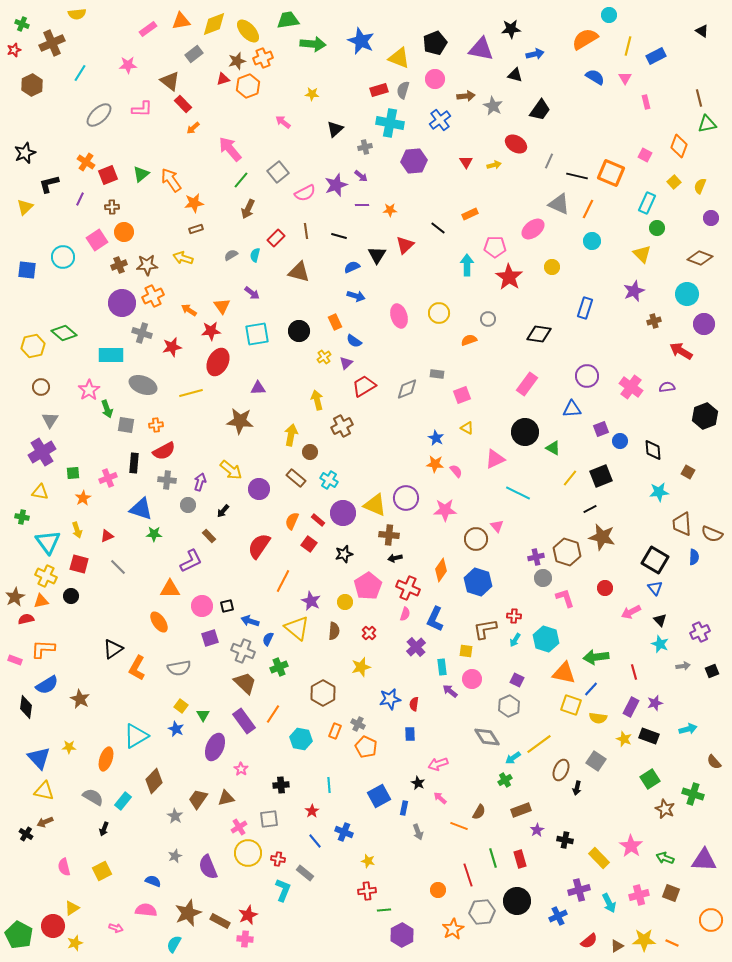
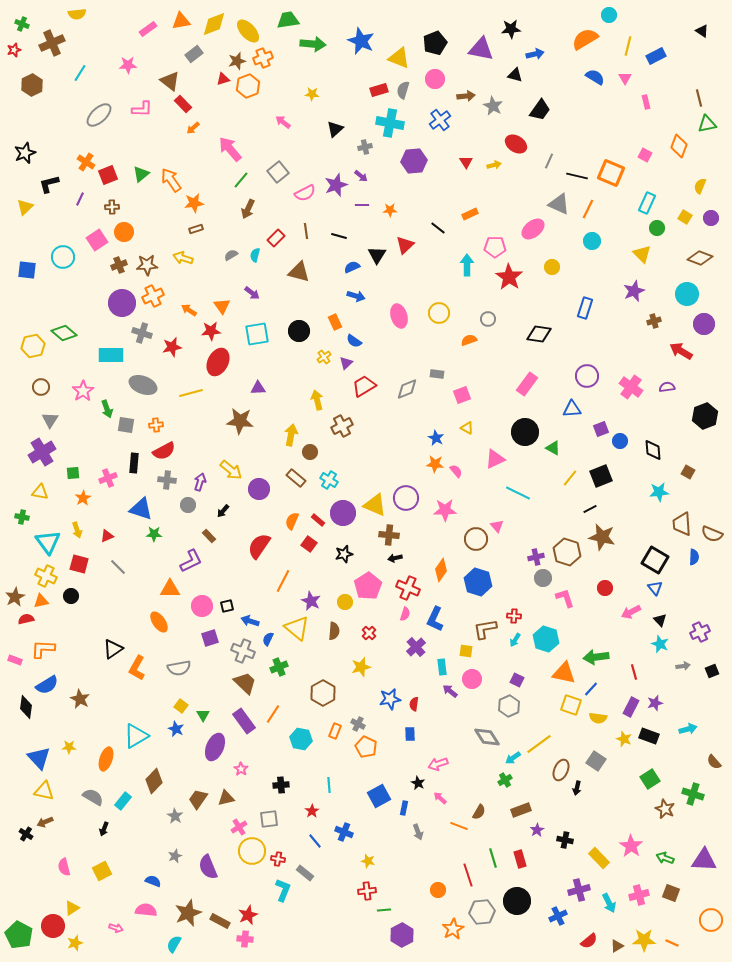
yellow square at (674, 182): moved 11 px right, 35 px down; rotated 16 degrees counterclockwise
pink star at (89, 390): moved 6 px left, 1 px down
yellow circle at (248, 853): moved 4 px right, 2 px up
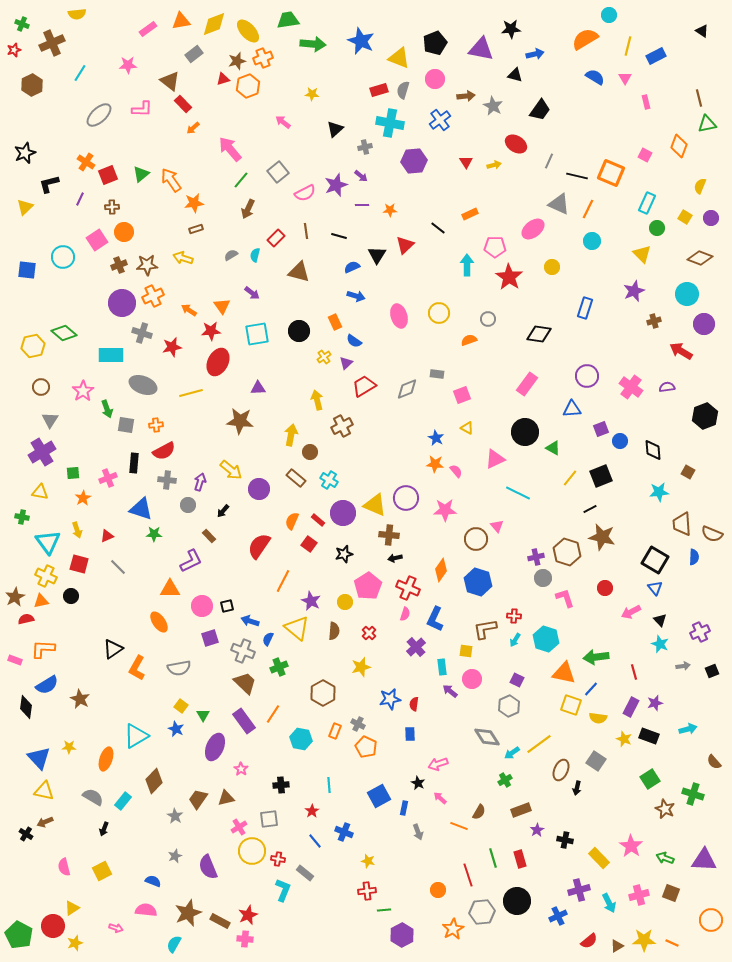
cyan arrow at (513, 758): moved 1 px left, 5 px up
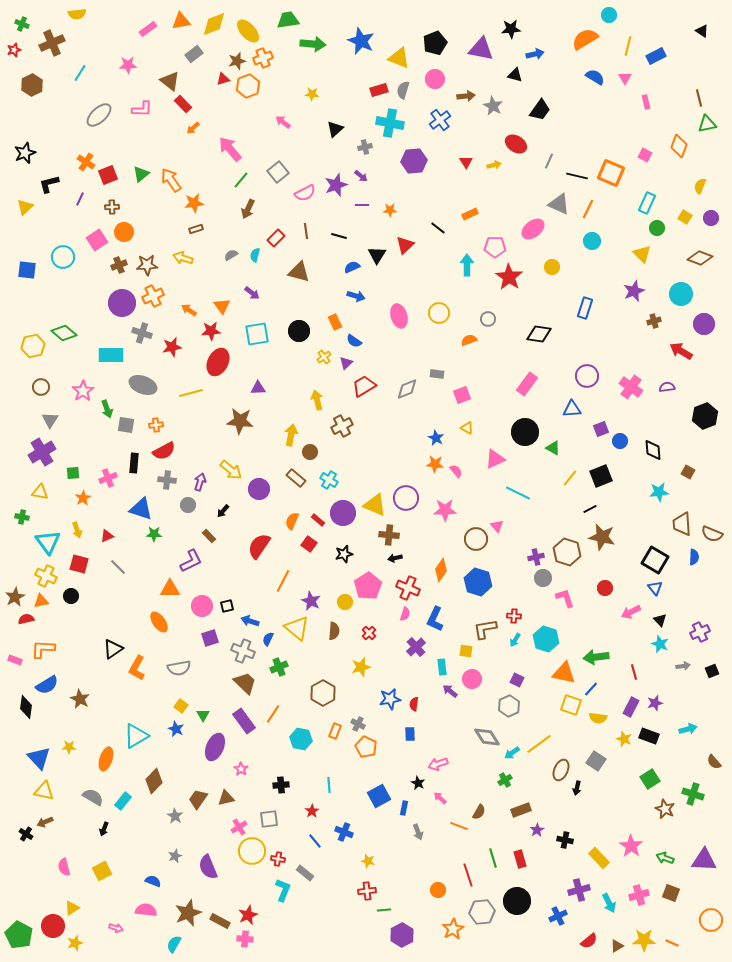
cyan circle at (687, 294): moved 6 px left
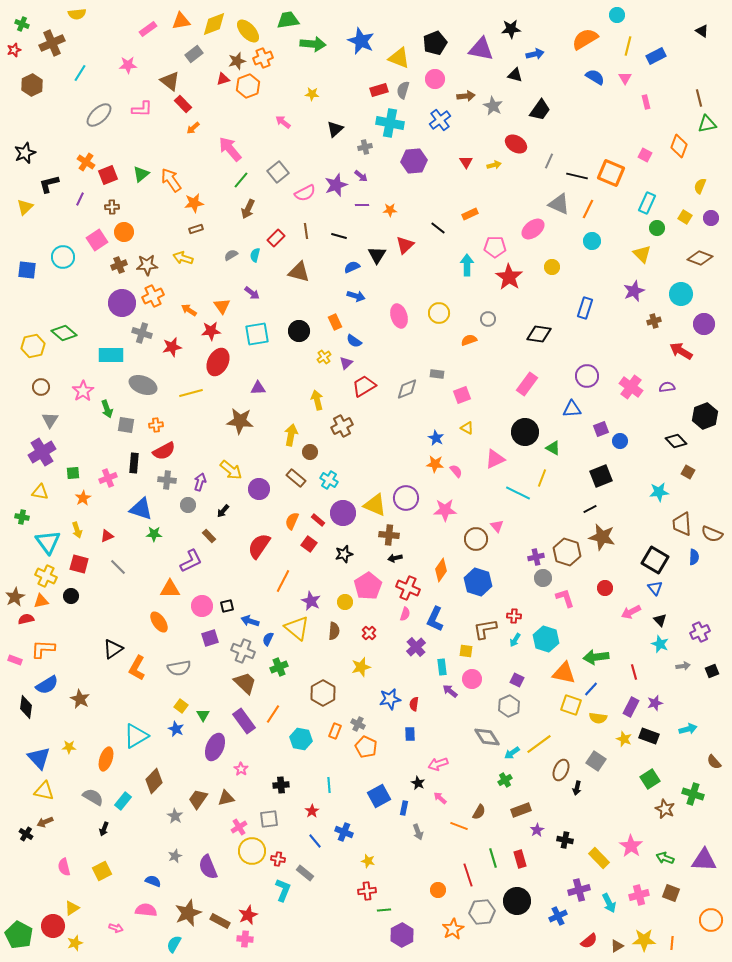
cyan circle at (609, 15): moved 8 px right
black diamond at (653, 450): moved 23 px right, 9 px up; rotated 40 degrees counterclockwise
yellow line at (570, 478): moved 28 px left; rotated 18 degrees counterclockwise
orange line at (672, 943): rotated 72 degrees clockwise
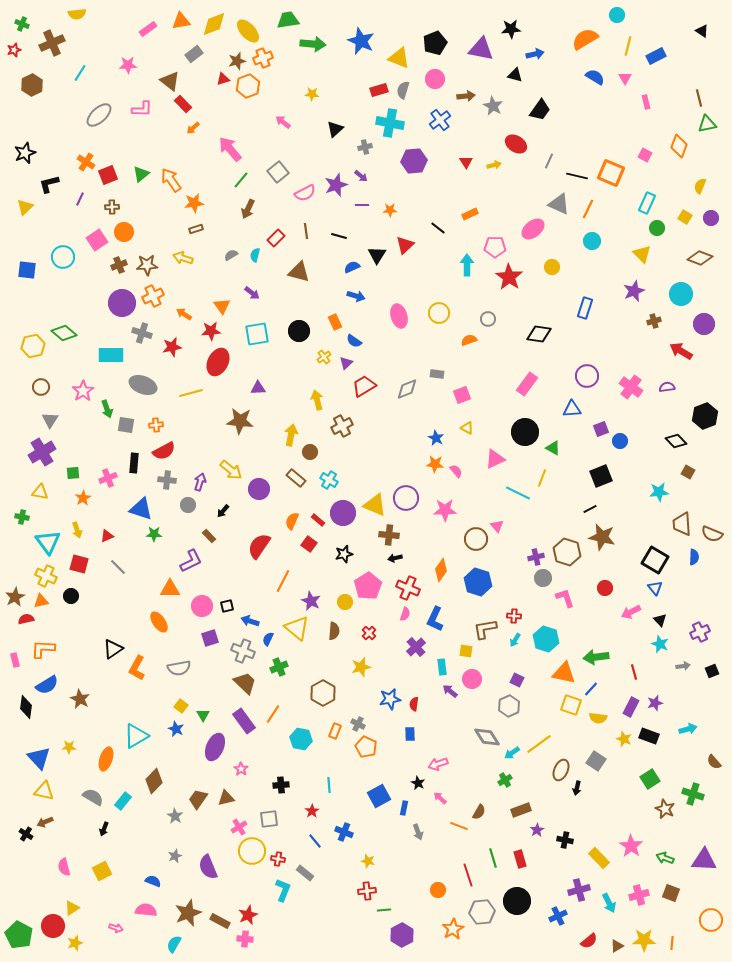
orange arrow at (189, 310): moved 5 px left, 4 px down
pink rectangle at (15, 660): rotated 56 degrees clockwise
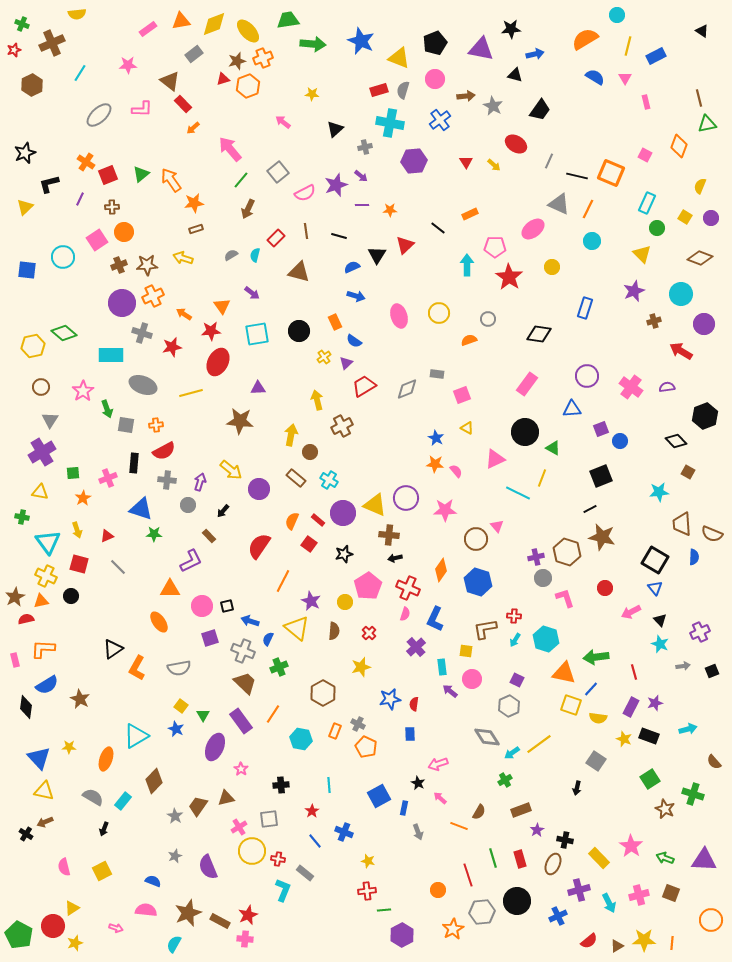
yellow arrow at (494, 165): rotated 56 degrees clockwise
purple rectangle at (244, 721): moved 3 px left
brown ellipse at (561, 770): moved 8 px left, 94 px down
brown trapezoid at (198, 799): moved 7 px down
